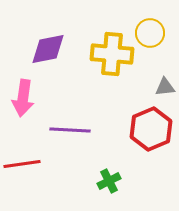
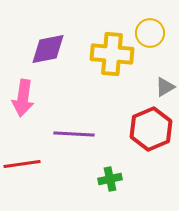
gray triangle: rotated 25 degrees counterclockwise
purple line: moved 4 px right, 4 px down
green cross: moved 1 px right, 2 px up; rotated 15 degrees clockwise
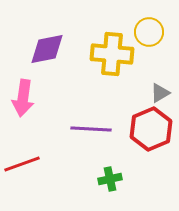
yellow circle: moved 1 px left, 1 px up
purple diamond: moved 1 px left
gray triangle: moved 5 px left, 6 px down
purple line: moved 17 px right, 5 px up
red line: rotated 12 degrees counterclockwise
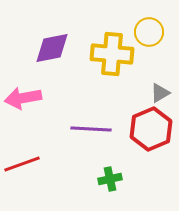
purple diamond: moved 5 px right, 1 px up
pink arrow: rotated 72 degrees clockwise
